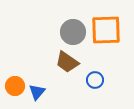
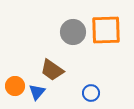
brown trapezoid: moved 15 px left, 8 px down
blue circle: moved 4 px left, 13 px down
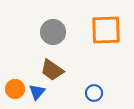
gray circle: moved 20 px left
orange circle: moved 3 px down
blue circle: moved 3 px right
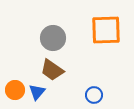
gray circle: moved 6 px down
orange circle: moved 1 px down
blue circle: moved 2 px down
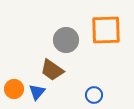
gray circle: moved 13 px right, 2 px down
orange circle: moved 1 px left, 1 px up
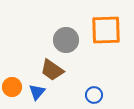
orange circle: moved 2 px left, 2 px up
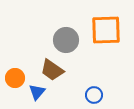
orange circle: moved 3 px right, 9 px up
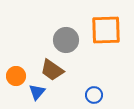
orange circle: moved 1 px right, 2 px up
